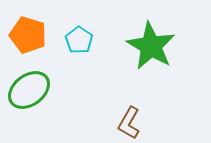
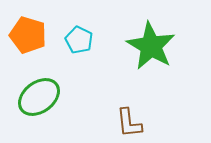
cyan pentagon: rotated 8 degrees counterclockwise
green ellipse: moved 10 px right, 7 px down
brown L-shape: rotated 36 degrees counterclockwise
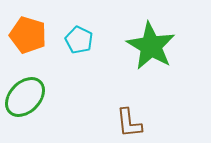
green ellipse: moved 14 px left; rotated 9 degrees counterclockwise
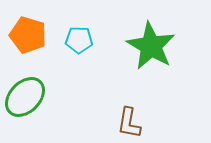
cyan pentagon: rotated 24 degrees counterclockwise
brown L-shape: rotated 16 degrees clockwise
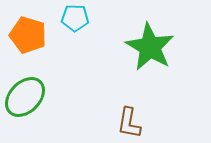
cyan pentagon: moved 4 px left, 22 px up
green star: moved 1 px left, 1 px down
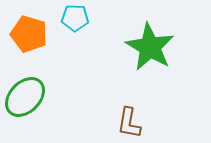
orange pentagon: moved 1 px right, 1 px up
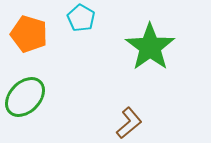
cyan pentagon: moved 6 px right; rotated 28 degrees clockwise
green star: rotated 6 degrees clockwise
brown L-shape: rotated 140 degrees counterclockwise
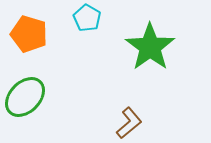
cyan pentagon: moved 6 px right
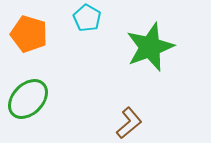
green star: rotated 15 degrees clockwise
green ellipse: moved 3 px right, 2 px down
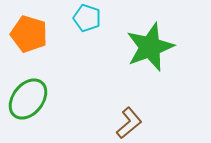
cyan pentagon: rotated 12 degrees counterclockwise
green ellipse: rotated 6 degrees counterclockwise
